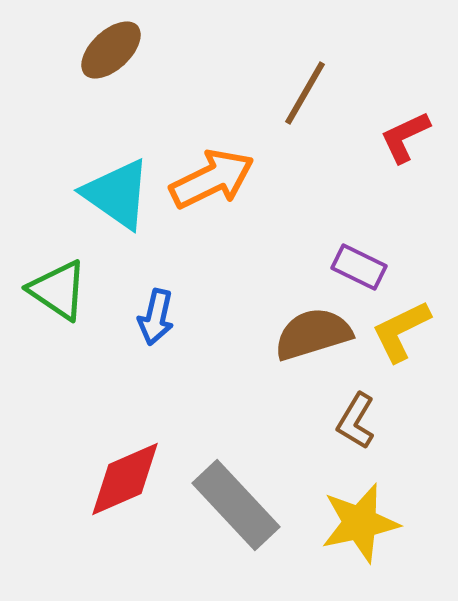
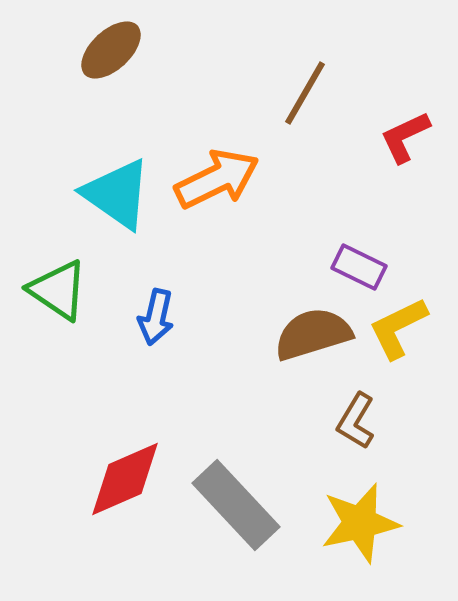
orange arrow: moved 5 px right
yellow L-shape: moved 3 px left, 3 px up
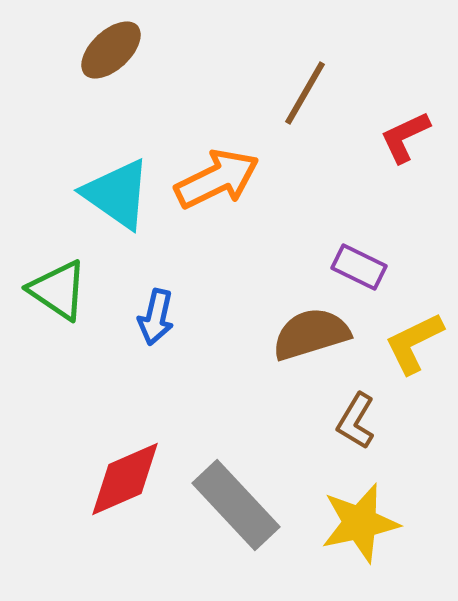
yellow L-shape: moved 16 px right, 15 px down
brown semicircle: moved 2 px left
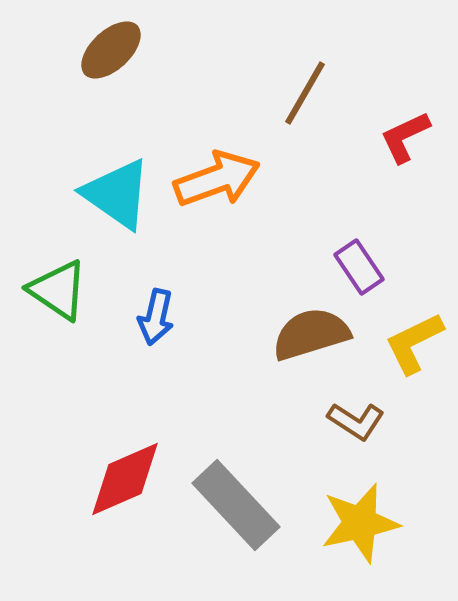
orange arrow: rotated 6 degrees clockwise
purple rectangle: rotated 30 degrees clockwise
brown L-shape: rotated 88 degrees counterclockwise
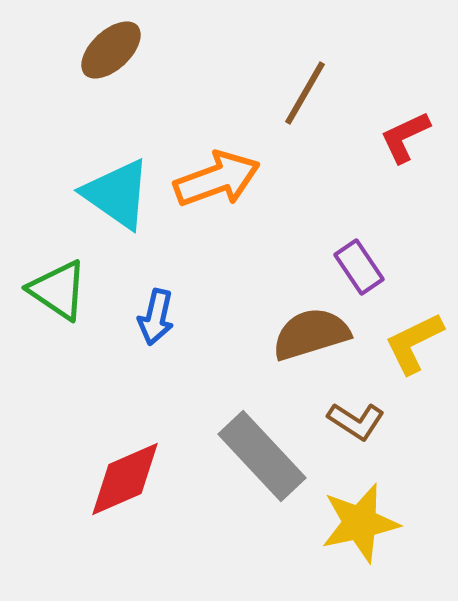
gray rectangle: moved 26 px right, 49 px up
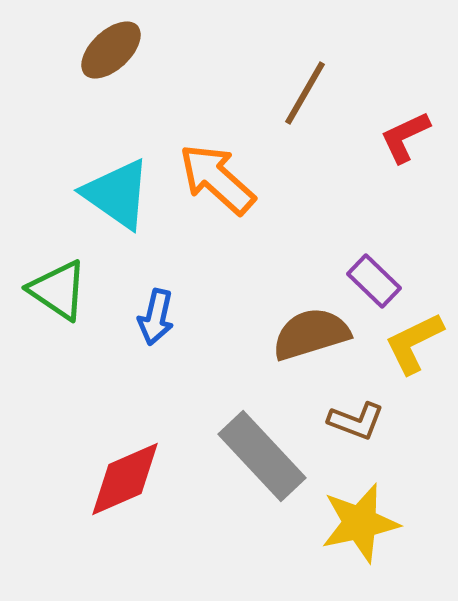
orange arrow: rotated 118 degrees counterclockwise
purple rectangle: moved 15 px right, 14 px down; rotated 12 degrees counterclockwise
brown L-shape: rotated 12 degrees counterclockwise
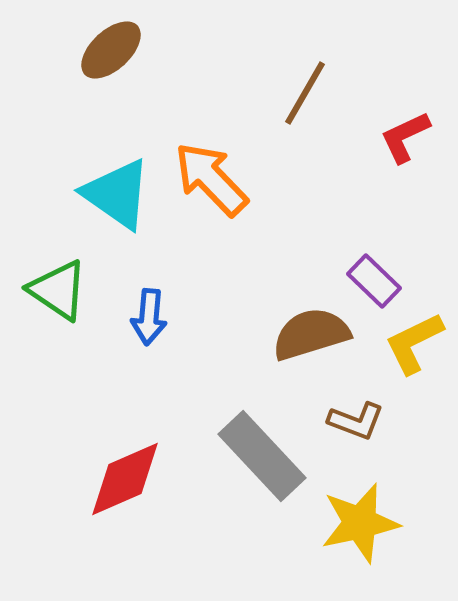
orange arrow: moved 6 px left; rotated 4 degrees clockwise
blue arrow: moved 7 px left; rotated 8 degrees counterclockwise
